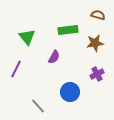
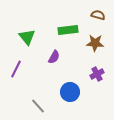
brown star: rotated 12 degrees clockwise
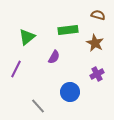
green triangle: rotated 30 degrees clockwise
brown star: rotated 24 degrees clockwise
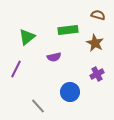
purple semicircle: rotated 48 degrees clockwise
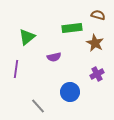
green rectangle: moved 4 px right, 2 px up
purple line: rotated 18 degrees counterclockwise
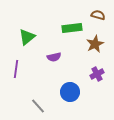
brown star: moved 1 px down; rotated 18 degrees clockwise
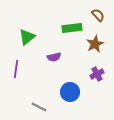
brown semicircle: rotated 32 degrees clockwise
gray line: moved 1 px right, 1 px down; rotated 21 degrees counterclockwise
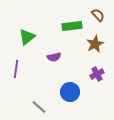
green rectangle: moved 2 px up
gray line: rotated 14 degrees clockwise
